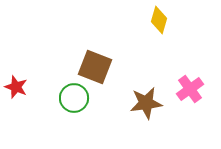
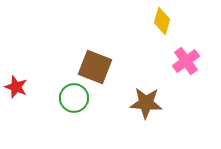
yellow diamond: moved 3 px right, 1 px down
pink cross: moved 4 px left, 28 px up
brown star: rotated 12 degrees clockwise
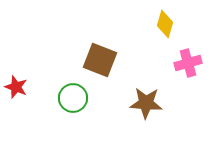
yellow diamond: moved 3 px right, 3 px down
pink cross: moved 2 px right, 2 px down; rotated 20 degrees clockwise
brown square: moved 5 px right, 7 px up
green circle: moved 1 px left
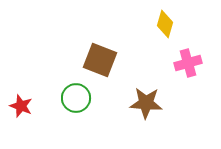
red star: moved 5 px right, 19 px down
green circle: moved 3 px right
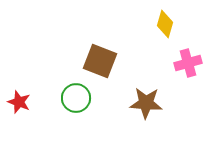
brown square: moved 1 px down
red star: moved 2 px left, 4 px up
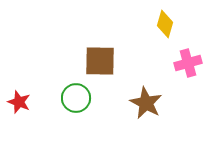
brown square: rotated 20 degrees counterclockwise
brown star: rotated 24 degrees clockwise
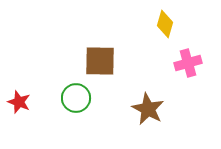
brown star: moved 2 px right, 6 px down
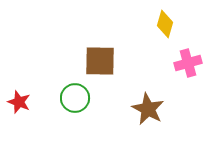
green circle: moved 1 px left
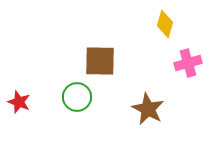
green circle: moved 2 px right, 1 px up
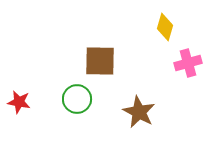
yellow diamond: moved 3 px down
green circle: moved 2 px down
red star: rotated 10 degrees counterclockwise
brown star: moved 9 px left, 3 px down
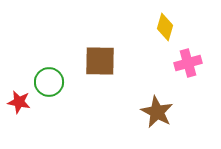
green circle: moved 28 px left, 17 px up
brown star: moved 18 px right
